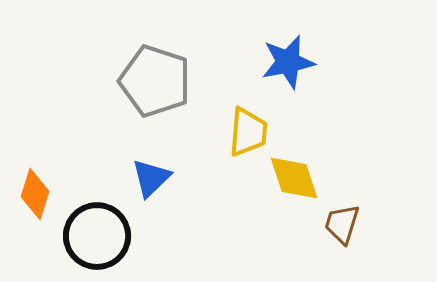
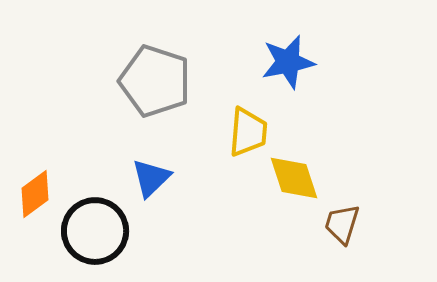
orange diamond: rotated 36 degrees clockwise
black circle: moved 2 px left, 5 px up
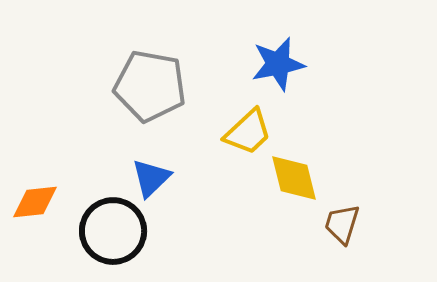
blue star: moved 10 px left, 2 px down
gray pentagon: moved 5 px left, 5 px down; rotated 8 degrees counterclockwise
yellow trapezoid: rotated 42 degrees clockwise
yellow diamond: rotated 4 degrees clockwise
orange diamond: moved 8 px down; rotated 30 degrees clockwise
black circle: moved 18 px right
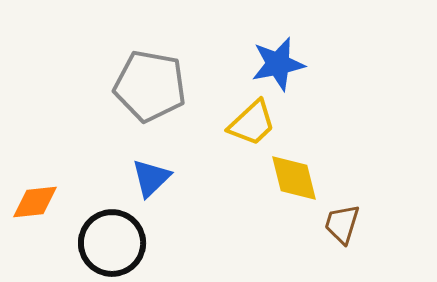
yellow trapezoid: moved 4 px right, 9 px up
black circle: moved 1 px left, 12 px down
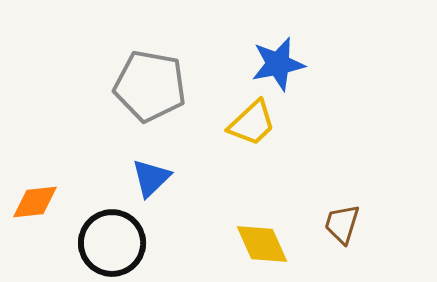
yellow diamond: moved 32 px left, 66 px down; rotated 10 degrees counterclockwise
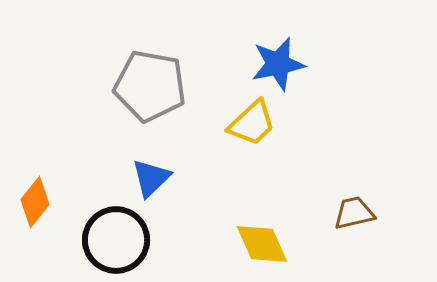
orange diamond: rotated 45 degrees counterclockwise
brown trapezoid: moved 12 px right, 11 px up; rotated 60 degrees clockwise
black circle: moved 4 px right, 3 px up
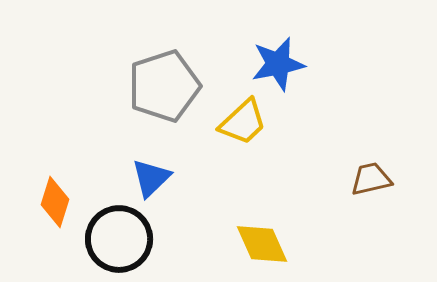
gray pentagon: moved 14 px right; rotated 28 degrees counterclockwise
yellow trapezoid: moved 9 px left, 1 px up
orange diamond: moved 20 px right; rotated 21 degrees counterclockwise
brown trapezoid: moved 17 px right, 34 px up
black circle: moved 3 px right, 1 px up
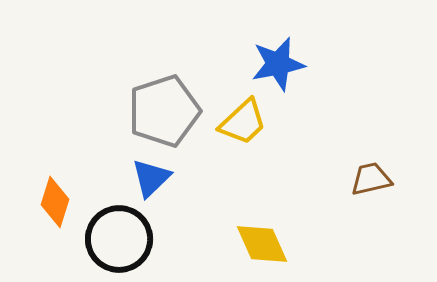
gray pentagon: moved 25 px down
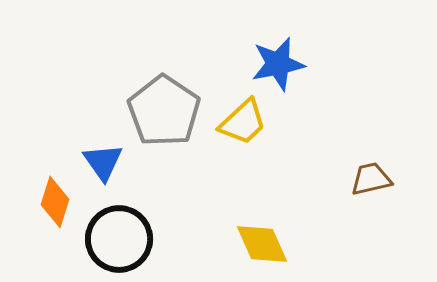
gray pentagon: rotated 20 degrees counterclockwise
blue triangle: moved 48 px left, 16 px up; rotated 21 degrees counterclockwise
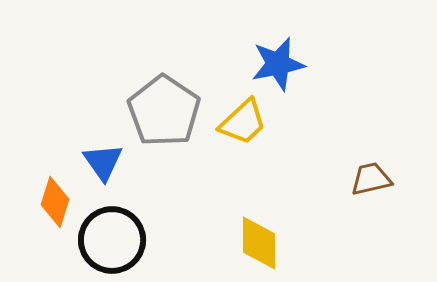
black circle: moved 7 px left, 1 px down
yellow diamond: moved 3 px left, 1 px up; rotated 24 degrees clockwise
